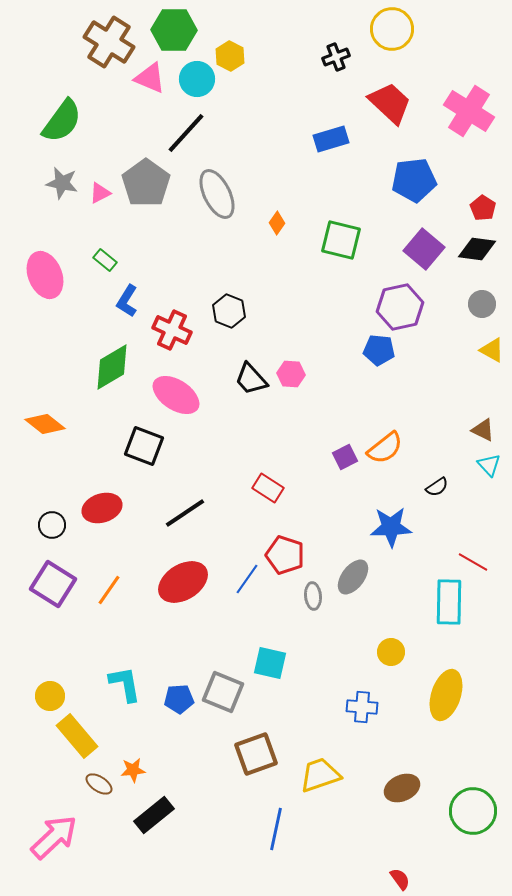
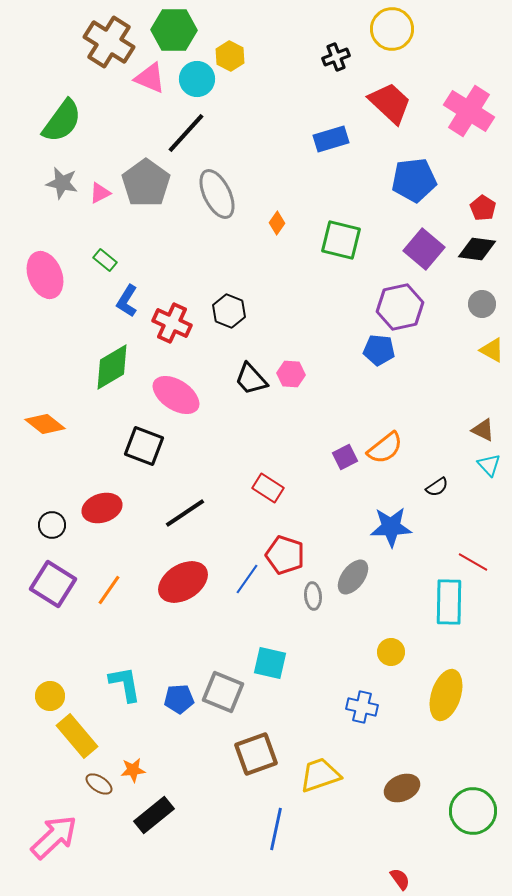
red cross at (172, 330): moved 7 px up
blue cross at (362, 707): rotated 8 degrees clockwise
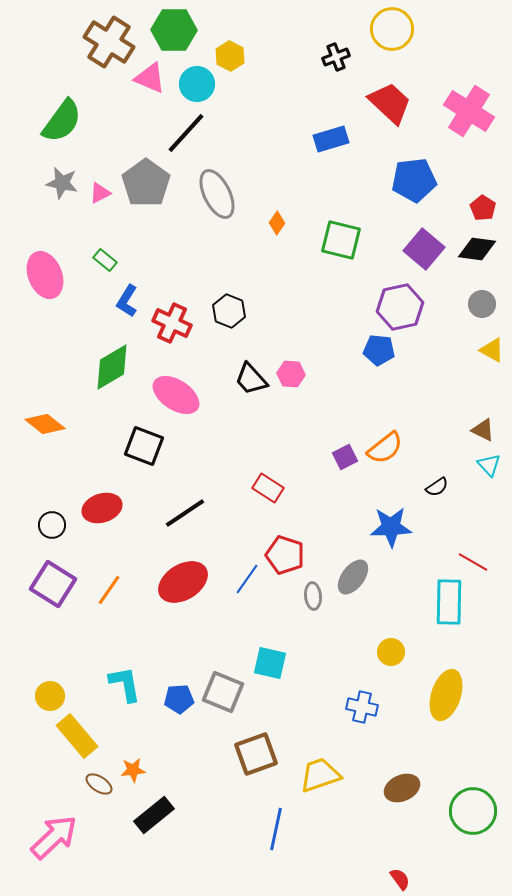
cyan circle at (197, 79): moved 5 px down
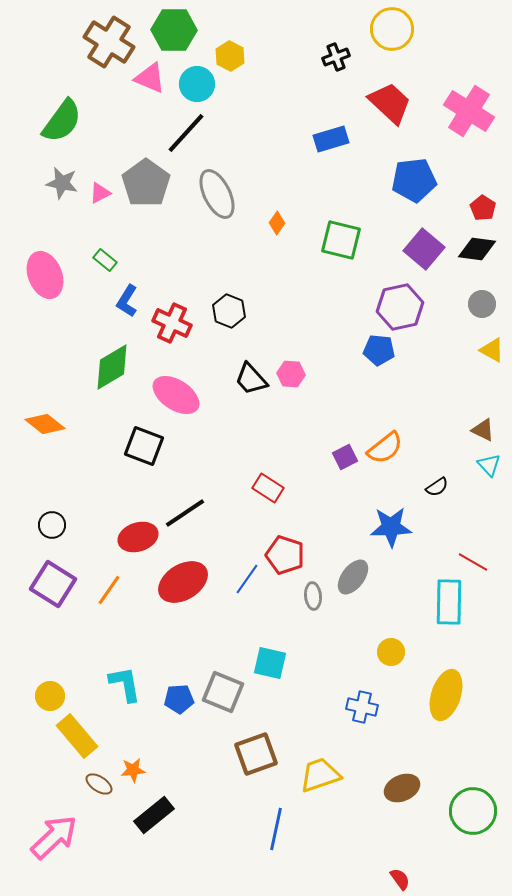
red ellipse at (102, 508): moved 36 px right, 29 px down
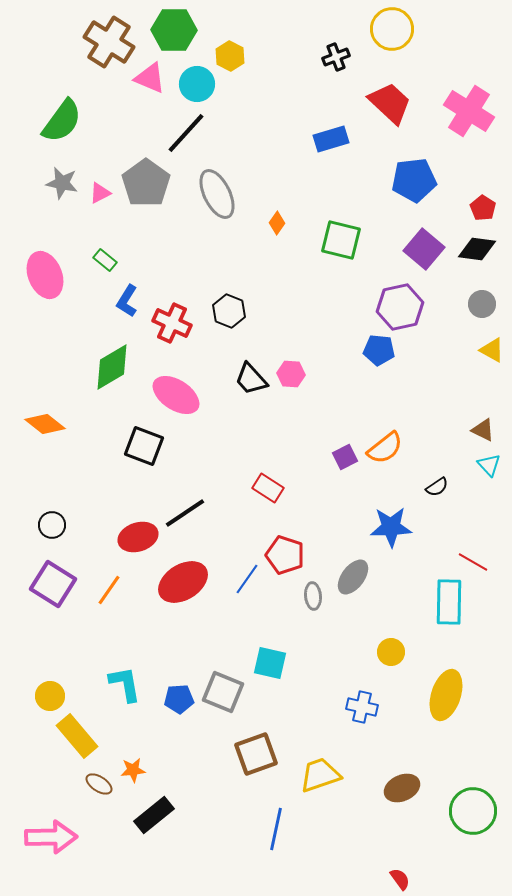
pink arrow at (54, 837): moved 3 px left; rotated 42 degrees clockwise
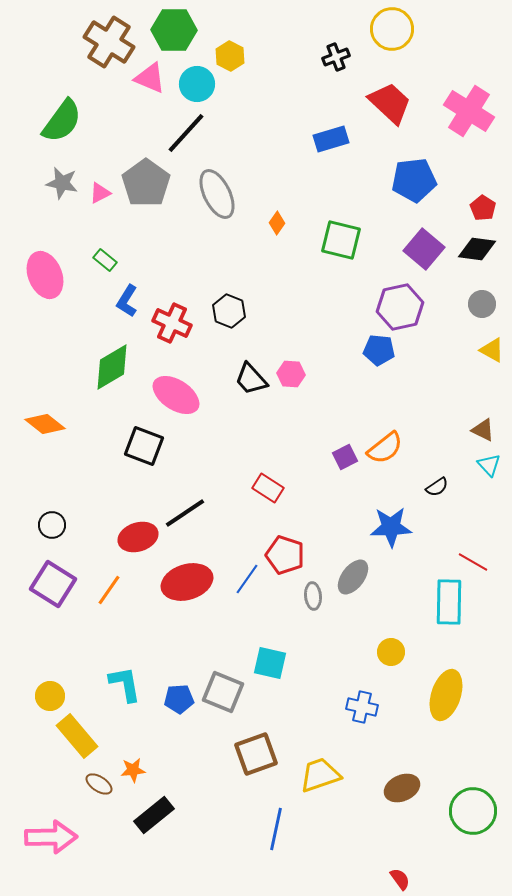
red ellipse at (183, 582): moved 4 px right; rotated 15 degrees clockwise
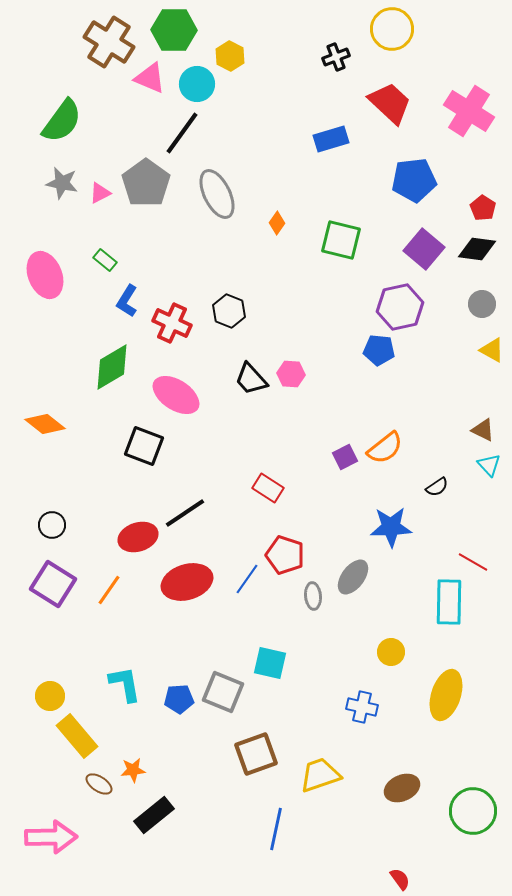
black line at (186, 133): moved 4 px left; rotated 6 degrees counterclockwise
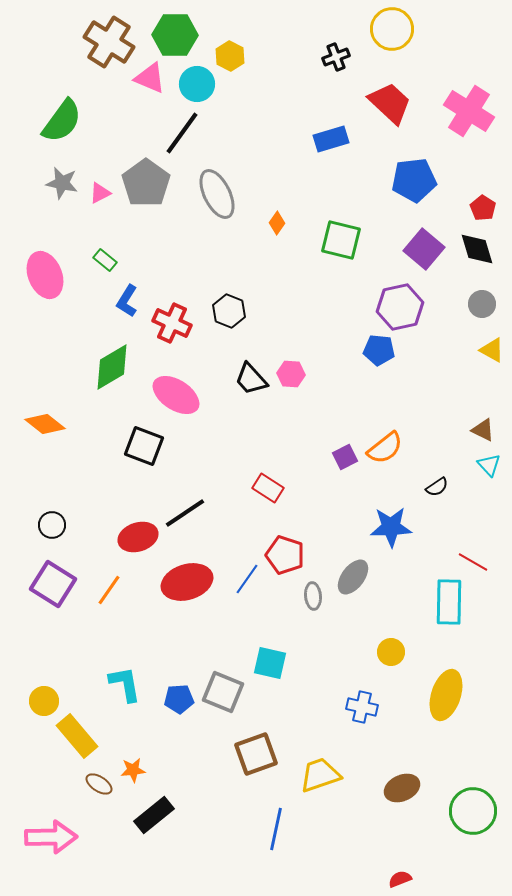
green hexagon at (174, 30): moved 1 px right, 5 px down
black diamond at (477, 249): rotated 66 degrees clockwise
yellow circle at (50, 696): moved 6 px left, 5 px down
red semicircle at (400, 879): rotated 75 degrees counterclockwise
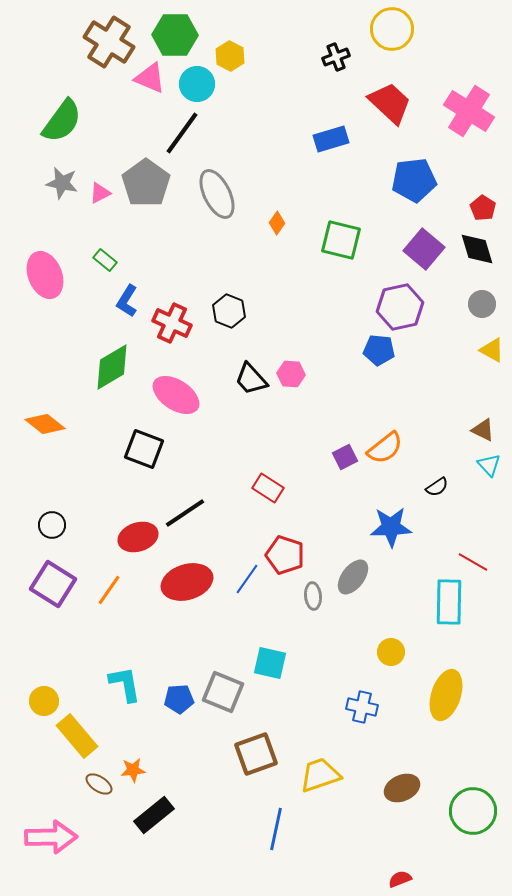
black square at (144, 446): moved 3 px down
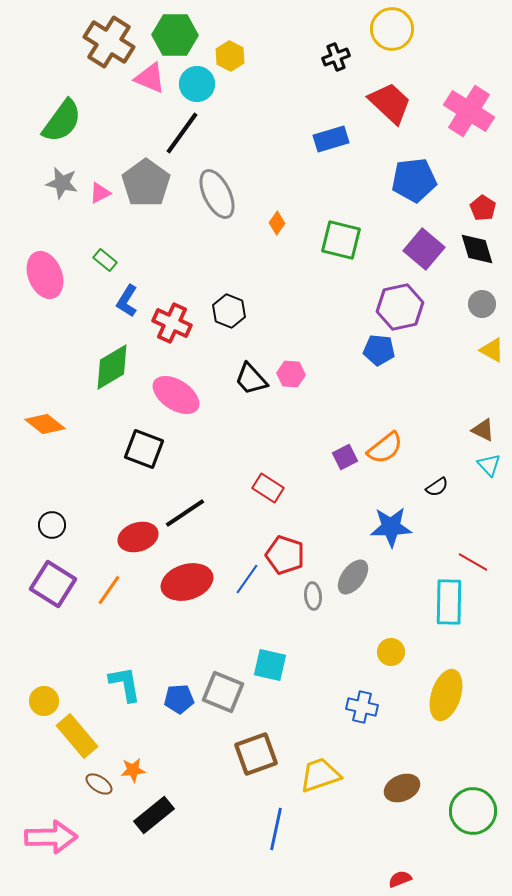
cyan square at (270, 663): moved 2 px down
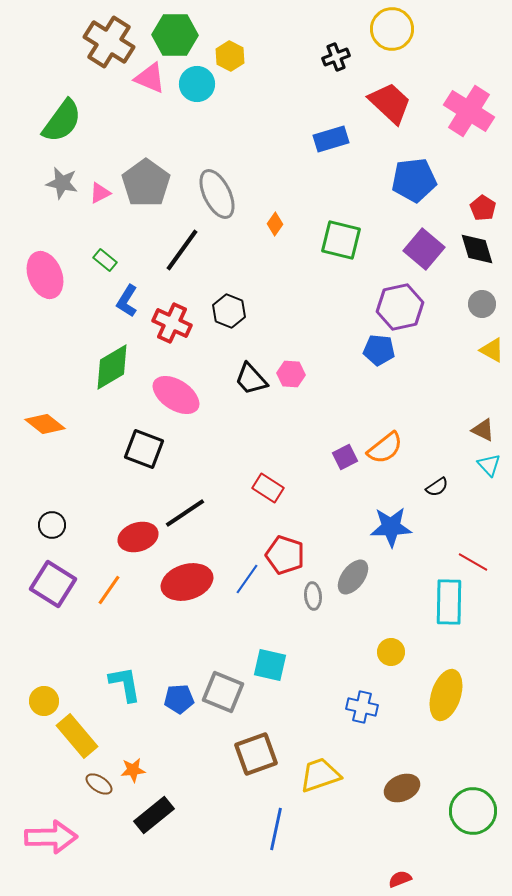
black line at (182, 133): moved 117 px down
orange diamond at (277, 223): moved 2 px left, 1 px down
